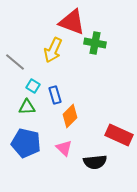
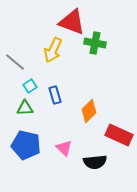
cyan square: moved 3 px left; rotated 24 degrees clockwise
green triangle: moved 2 px left, 1 px down
orange diamond: moved 19 px right, 5 px up
blue pentagon: moved 2 px down
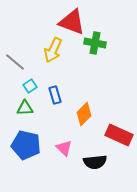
orange diamond: moved 5 px left, 3 px down
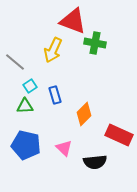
red triangle: moved 1 px right, 1 px up
green triangle: moved 2 px up
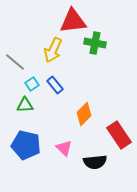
red triangle: rotated 28 degrees counterclockwise
cyan square: moved 2 px right, 2 px up
blue rectangle: moved 10 px up; rotated 24 degrees counterclockwise
green triangle: moved 1 px up
red rectangle: rotated 32 degrees clockwise
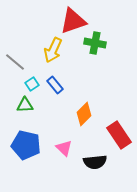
red triangle: rotated 12 degrees counterclockwise
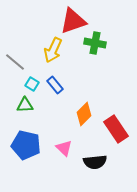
cyan square: rotated 24 degrees counterclockwise
red rectangle: moved 3 px left, 6 px up
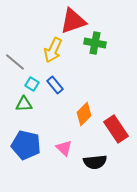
green triangle: moved 1 px left, 1 px up
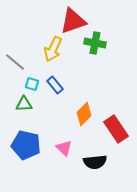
yellow arrow: moved 1 px up
cyan square: rotated 16 degrees counterclockwise
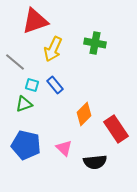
red triangle: moved 38 px left
cyan square: moved 1 px down
green triangle: rotated 18 degrees counterclockwise
